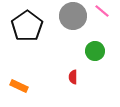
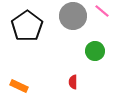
red semicircle: moved 5 px down
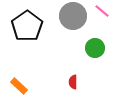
green circle: moved 3 px up
orange rectangle: rotated 18 degrees clockwise
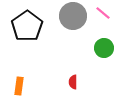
pink line: moved 1 px right, 2 px down
green circle: moved 9 px right
orange rectangle: rotated 54 degrees clockwise
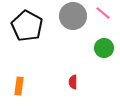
black pentagon: rotated 8 degrees counterclockwise
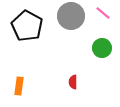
gray circle: moved 2 px left
green circle: moved 2 px left
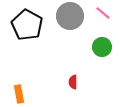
gray circle: moved 1 px left
black pentagon: moved 1 px up
green circle: moved 1 px up
orange rectangle: moved 8 px down; rotated 18 degrees counterclockwise
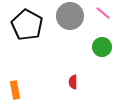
orange rectangle: moved 4 px left, 4 px up
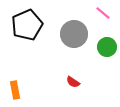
gray circle: moved 4 px right, 18 px down
black pentagon: rotated 20 degrees clockwise
green circle: moved 5 px right
red semicircle: rotated 56 degrees counterclockwise
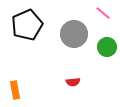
red semicircle: rotated 40 degrees counterclockwise
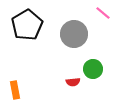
black pentagon: rotated 8 degrees counterclockwise
green circle: moved 14 px left, 22 px down
